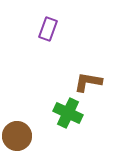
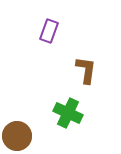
purple rectangle: moved 1 px right, 2 px down
brown L-shape: moved 2 px left, 12 px up; rotated 88 degrees clockwise
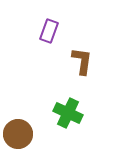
brown L-shape: moved 4 px left, 9 px up
brown circle: moved 1 px right, 2 px up
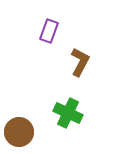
brown L-shape: moved 2 px left, 1 px down; rotated 20 degrees clockwise
brown circle: moved 1 px right, 2 px up
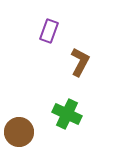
green cross: moved 1 px left, 1 px down
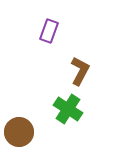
brown L-shape: moved 9 px down
green cross: moved 1 px right, 5 px up; rotated 8 degrees clockwise
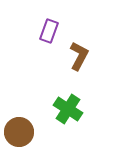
brown L-shape: moved 1 px left, 15 px up
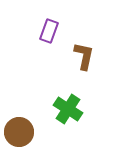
brown L-shape: moved 5 px right; rotated 16 degrees counterclockwise
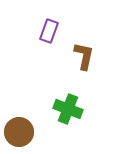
green cross: rotated 12 degrees counterclockwise
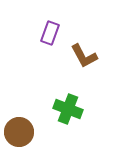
purple rectangle: moved 1 px right, 2 px down
brown L-shape: rotated 140 degrees clockwise
